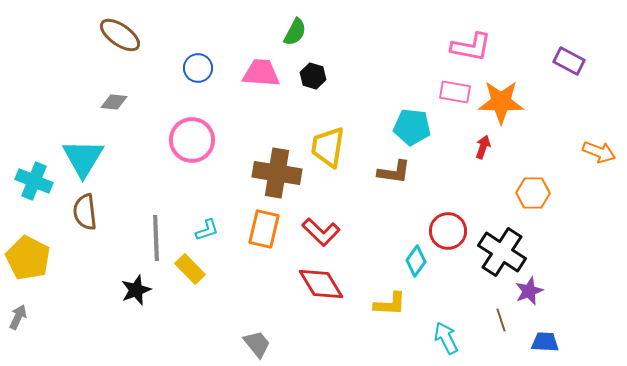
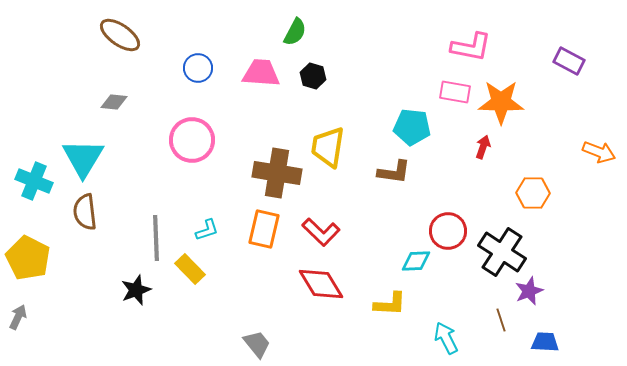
cyan diamond: rotated 52 degrees clockwise
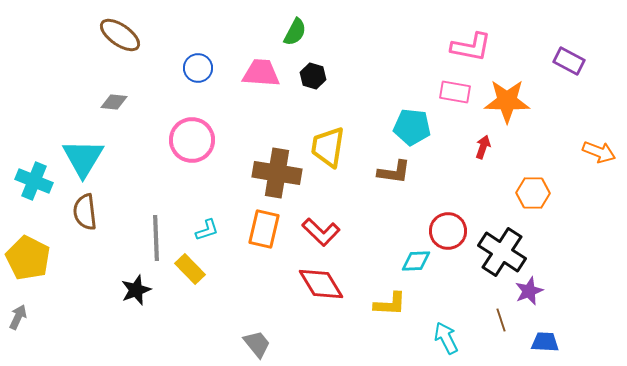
orange star: moved 6 px right, 1 px up
